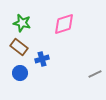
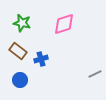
brown rectangle: moved 1 px left, 4 px down
blue cross: moved 1 px left
blue circle: moved 7 px down
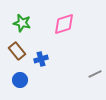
brown rectangle: moved 1 px left; rotated 12 degrees clockwise
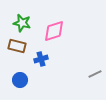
pink diamond: moved 10 px left, 7 px down
brown rectangle: moved 5 px up; rotated 36 degrees counterclockwise
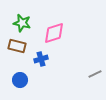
pink diamond: moved 2 px down
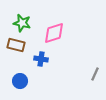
brown rectangle: moved 1 px left, 1 px up
blue cross: rotated 24 degrees clockwise
gray line: rotated 40 degrees counterclockwise
blue circle: moved 1 px down
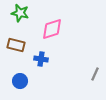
green star: moved 2 px left, 10 px up
pink diamond: moved 2 px left, 4 px up
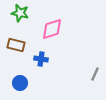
blue circle: moved 2 px down
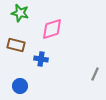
blue circle: moved 3 px down
